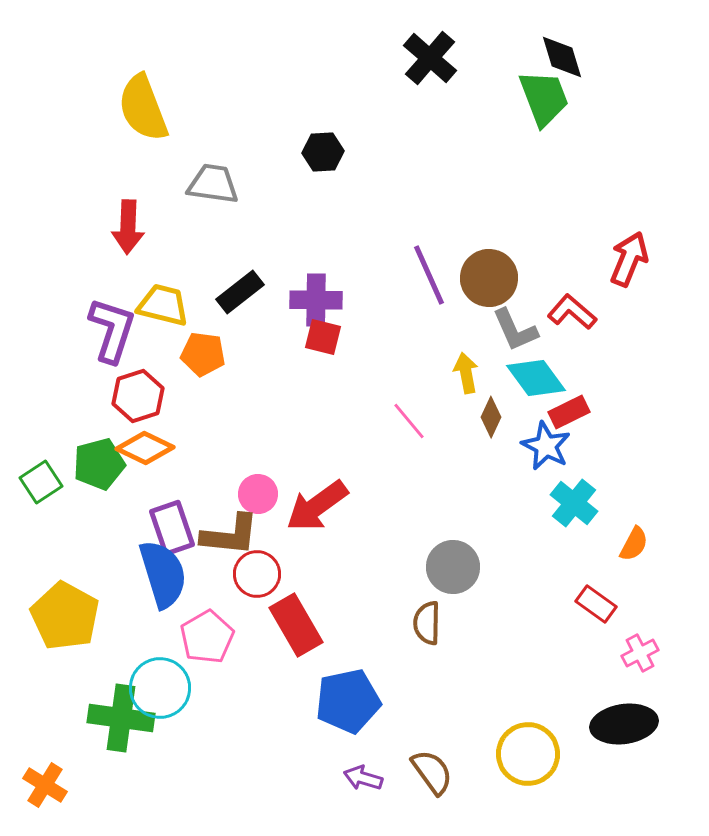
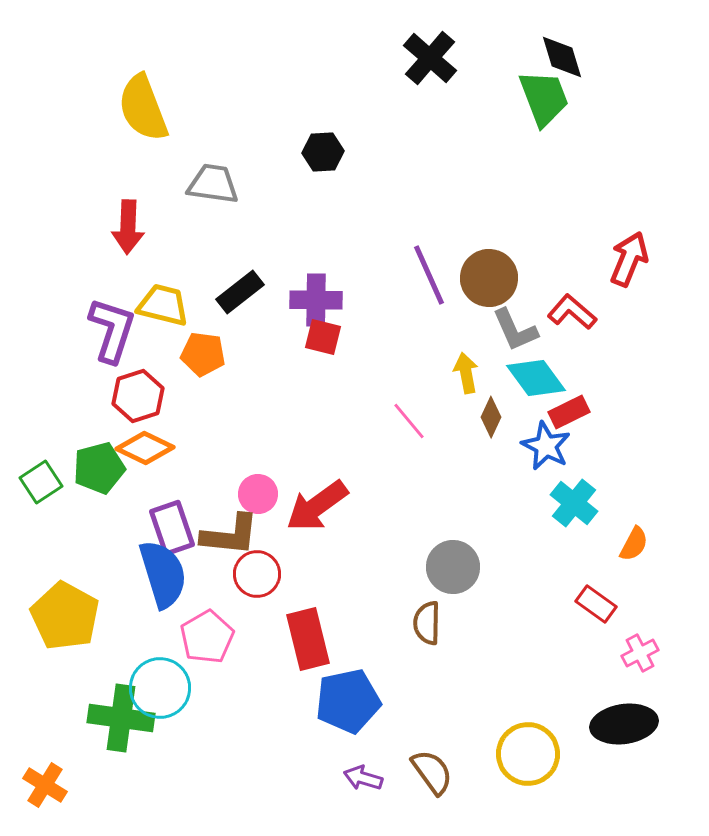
green pentagon at (99, 464): moved 4 px down
red rectangle at (296, 625): moved 12 px right, 14 px down; rotated 16 degrees clockwise
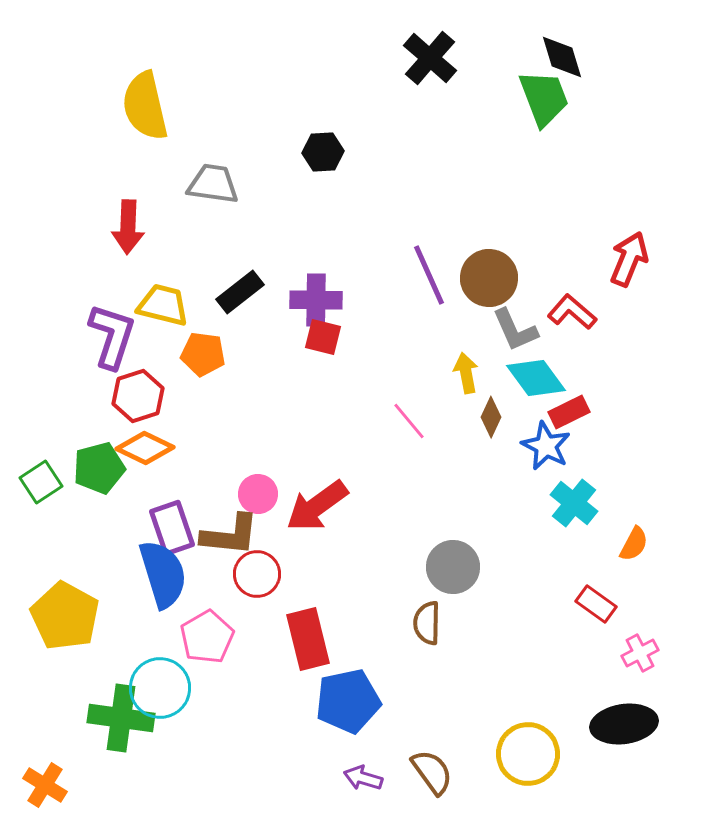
yellow semicircle at (143, 108): moved 2 px right, 2 px up; rotated 8 degrees clockwise
purple L-shape at (112, 330): moved 6 px down
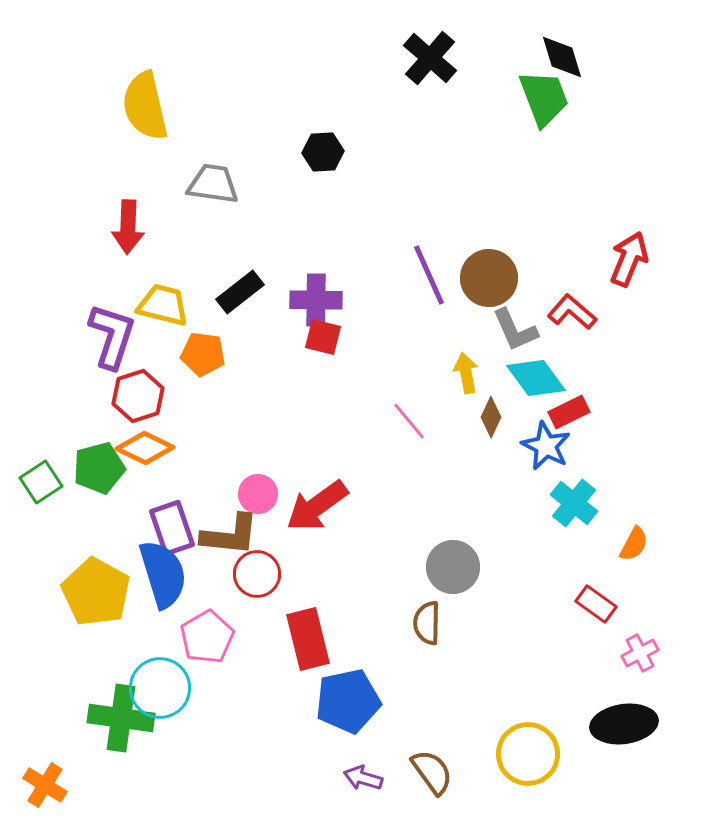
yellow pentagon at (65, 616): moved 31 px right, 24 px up
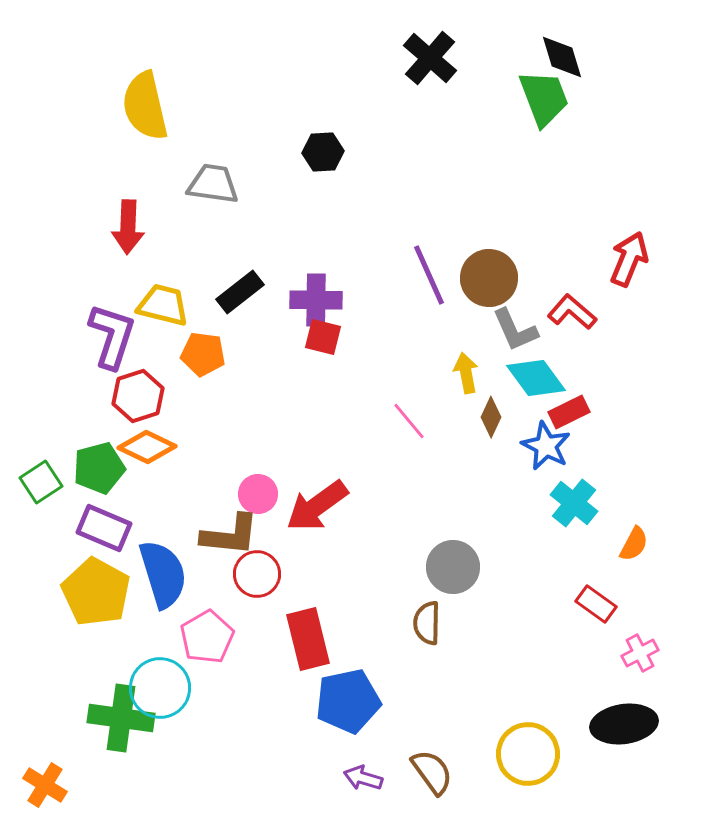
orange diamond at (145, 448): moved 2 px right, 1 px up
purple rectangle at (172, 528): moved 68 px left; rotated 48 degrees counterclockwise
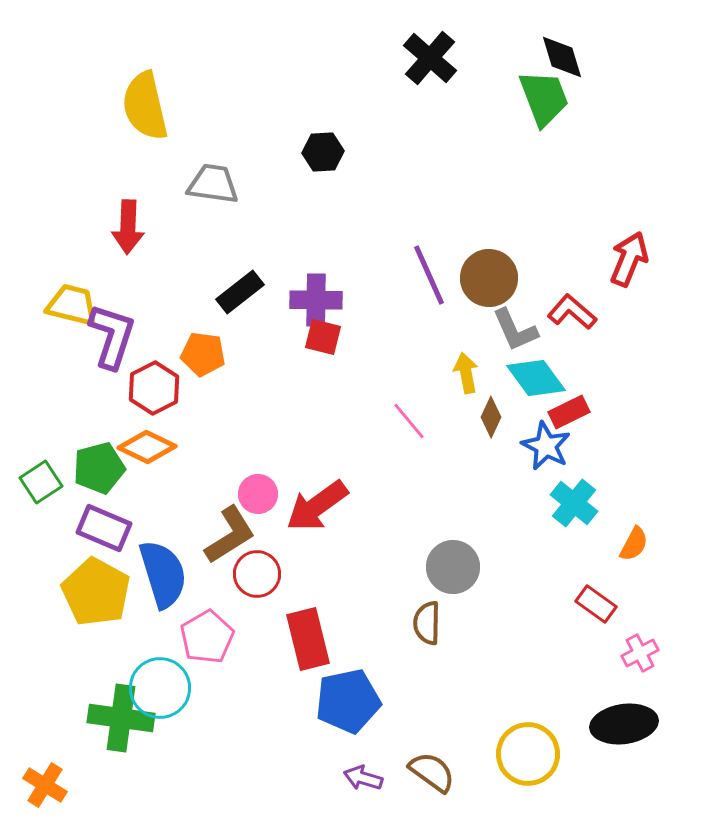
yellow trapezoid at (163, 305): moved 91 px left
red hexagon at (138, 396): moved 16 px right, 8 px up; rotated 9 degrees counterclockwise
brown L-shape at (230, 535): rotated 38 degrees counterclockwise
brown semicircle at (432, 772): rotated 18 degrees counterclockwise
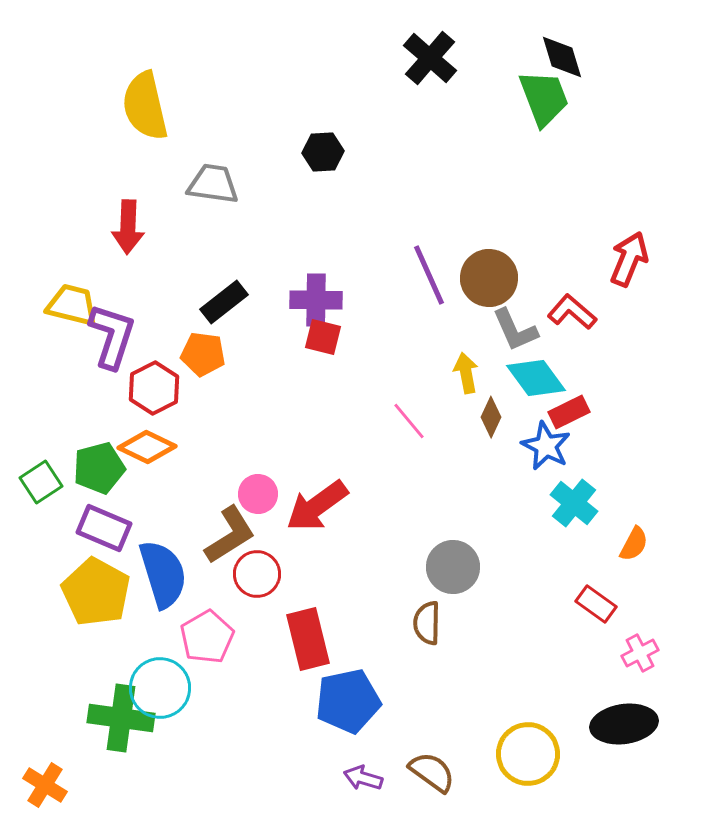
black rectangle at (240, 292): moved 16 px left, 10 px down
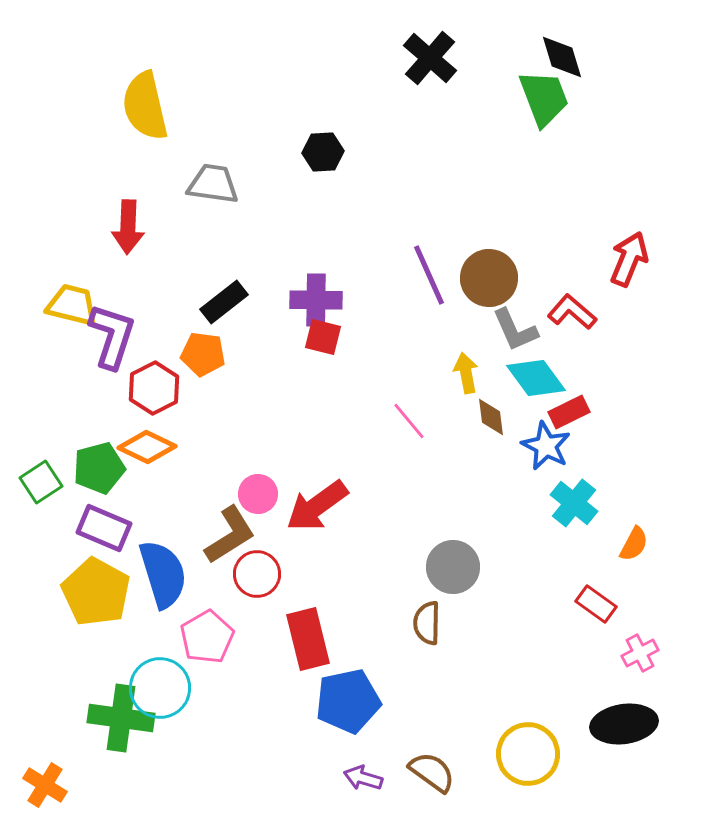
brown diamond at (491, 417): rotated 33 degrees counterclockwise
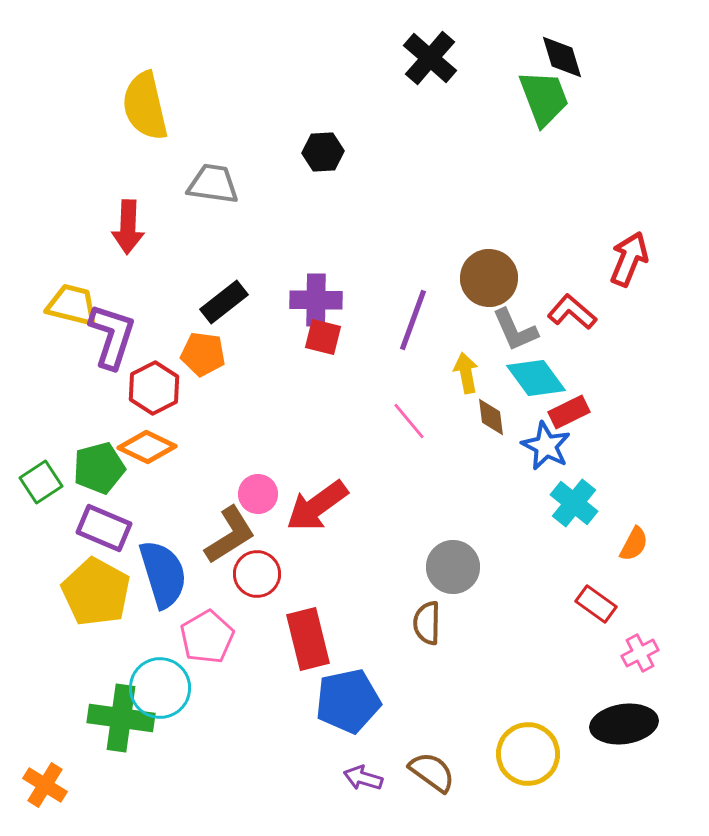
purple line at (429, 275): moved 16 px left, 45 px down; rotated 44 degrees clockwise
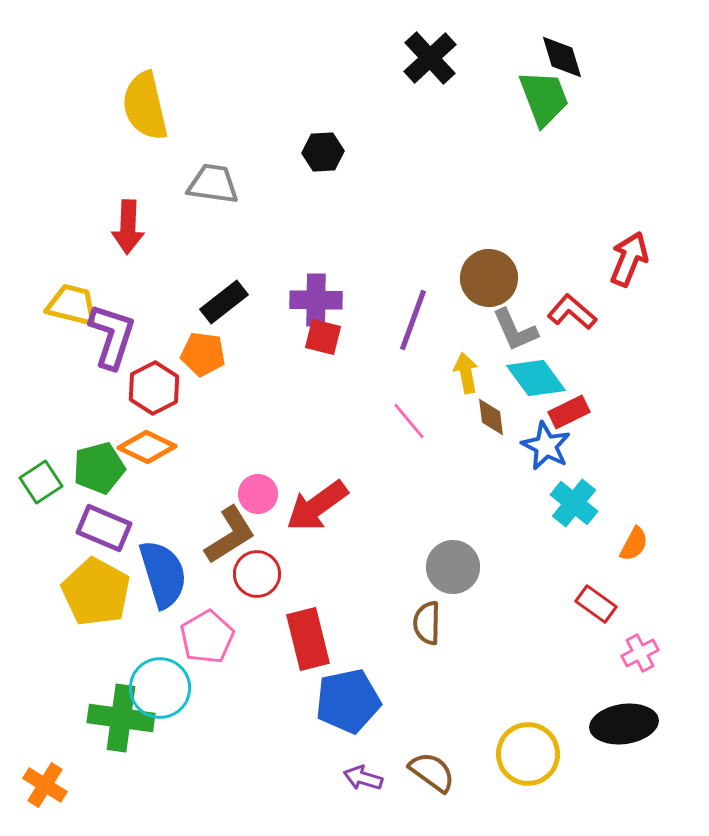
black cross at (430, 58): rotated 6 degrees clockwise
